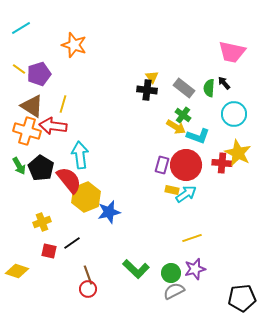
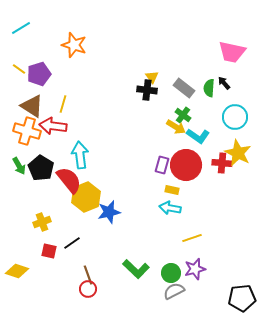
cyan circle at (234, 114): moved 1 px right, 3 px down
cyan L-shape at (198, 136): rotated 15 degrees clockwise
cyan arrow at (186, 194): moved 16 px left, 14 px down; rotated 135 degrees counterclockwise
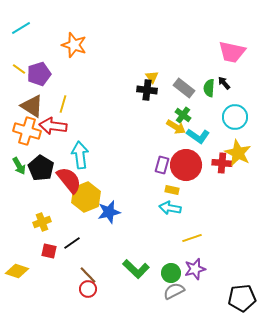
brown line at (88, 275): rotated 24 degrees counterclockwise
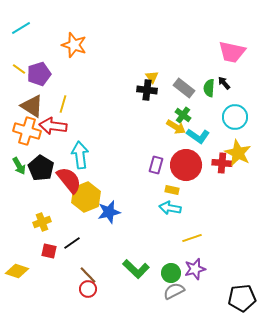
purple rectangle at (162, 165): moved 6 px left
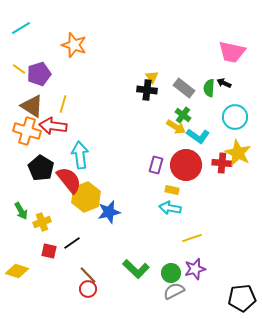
black arrow at (224, 83): rotated 24 degrees counterclockwise
green arrow at (19, 166): moved 2 px right, 45 px down
